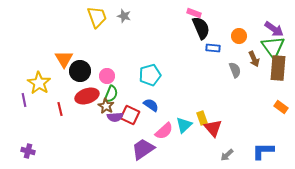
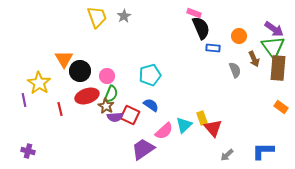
gray star: rotated 24 degrees clockwise
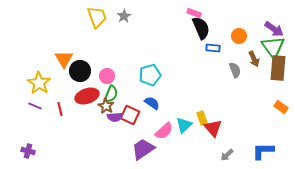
purple line: moved 11 px right, 6 px down; rotated 56 degrees counterclockwise
blue semicircle: moved 1 px right, 2 px up
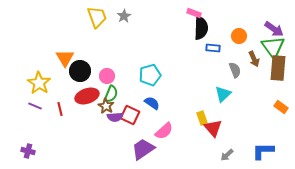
black semicircle: rotated 25 degrees clockwise
orange triangle: moved 1 px right, 1 px up
cyan triangle: moved 39 px right, 31 px up
